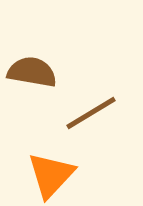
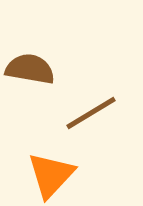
brown semicircle: moved 2 px left, 3 px up
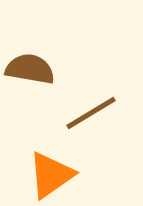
orange triangle: rotated 12 degrees clockwise
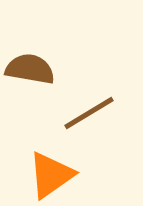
brown line: moved 2 px left
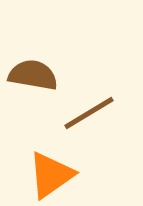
brown semicircle: moved 3 px right, 6 px down
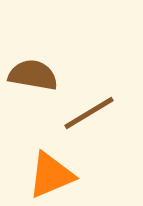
orange triangle: rotated 12 degrees clockwise
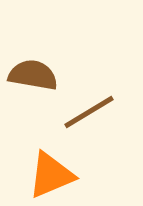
brown line: moved 1 px up
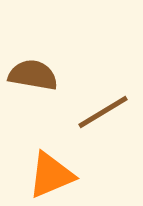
brown line: moved 14 px right
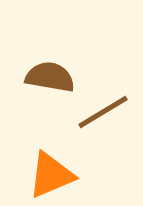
brown semicircle: moved 17 px right, 2 px down
